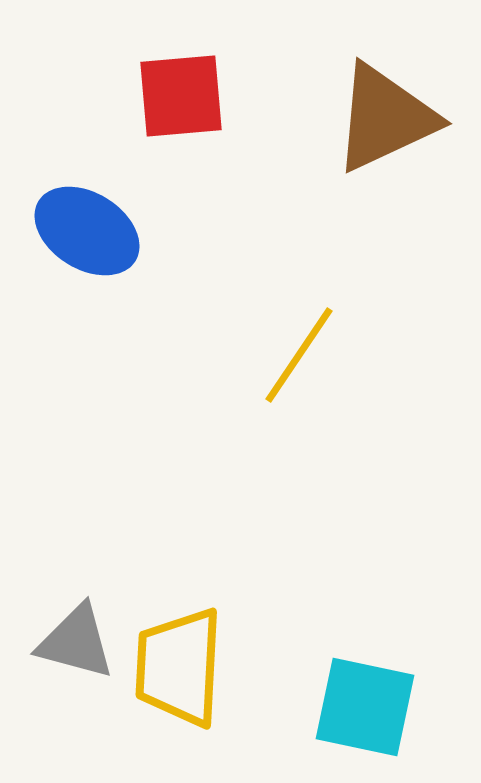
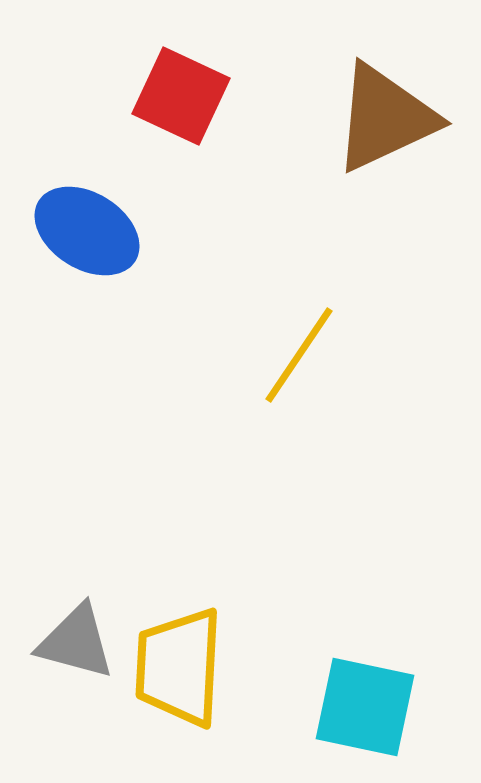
red square: rotated 30 degrees clockwise
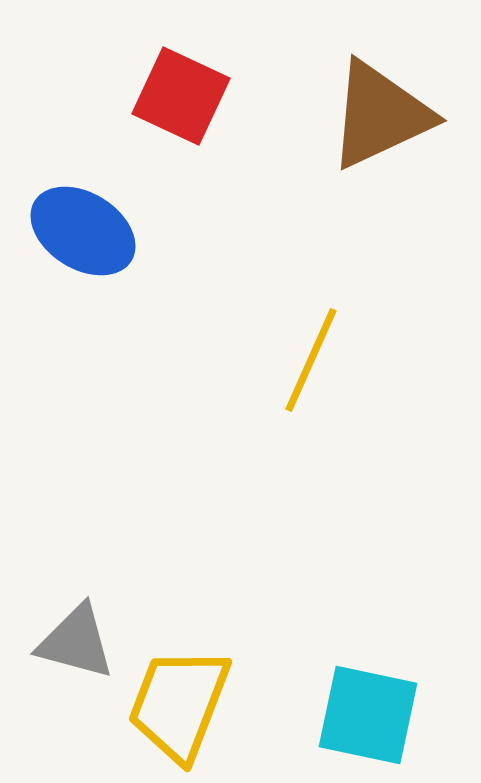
brown triangle: moved 5 px left, 3 px up
blue ellipse: moved 4 px left
yellow line: moved 12 px right, 5 px down; rotated 10 degrees counterclockwise
yellow trapezoid: moved 37 px down; rotated 18 degrees clockwise
cyan square: moved 3 px right, 8 px down
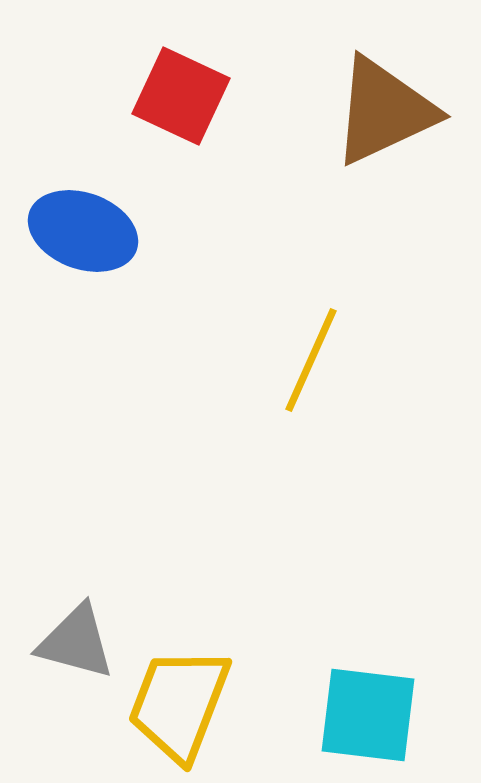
brown triangle: moved 4 px right, 4 px up
blue ellipse: rotated 12 degrees counterclockwise
cyan square: rotated 5 degrees counterclockwise
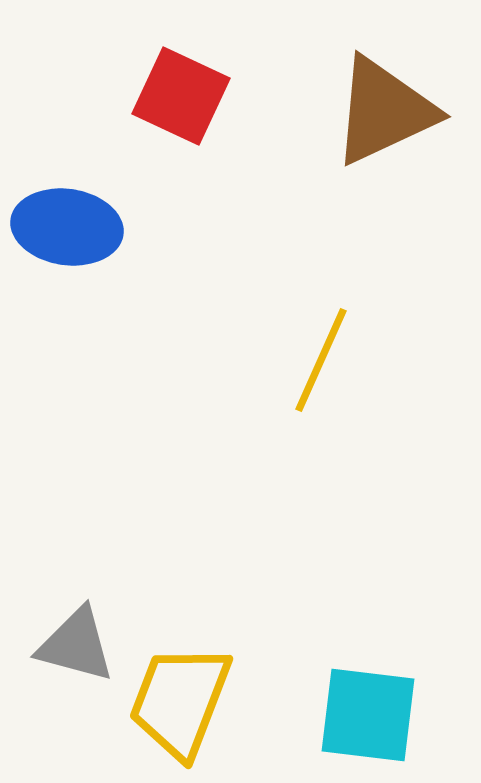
blue ellipse: moved 16 px left, 4 px up; rotated 12 degrees counterclockwise
yellow line: moved 10 px right
gray triangle: moved 3 px down
yellow trapezoid: moved 1 px right, 3 px up
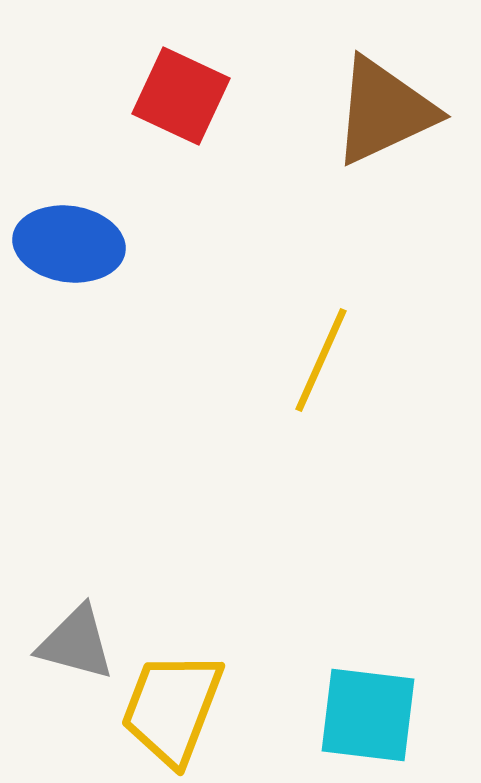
blue ellipse: moved 2 px right, 17 px down
gray triangle: moved 2 px up
yellow trapezoid: moved 8 px left, 7 px down
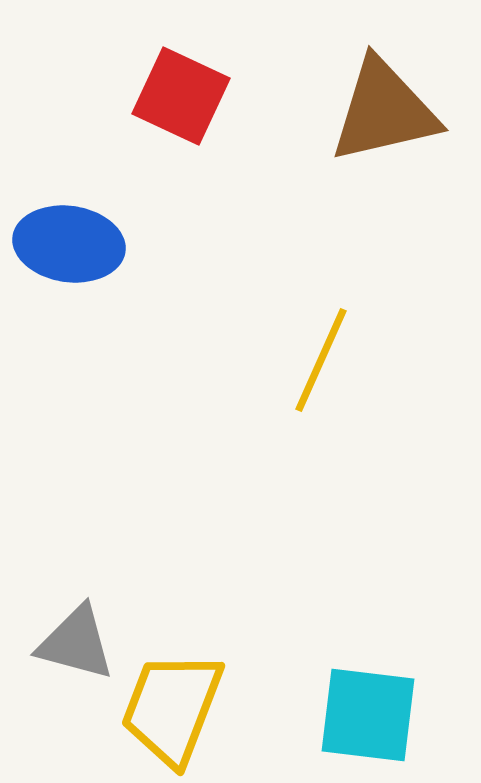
brown triangle: rotated 12 degrees clockwise
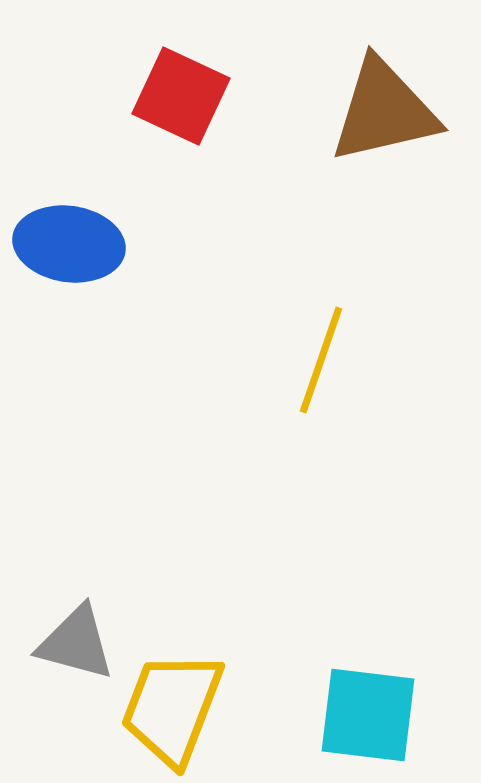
yellow line: rotated 5 degrees counterclockwise
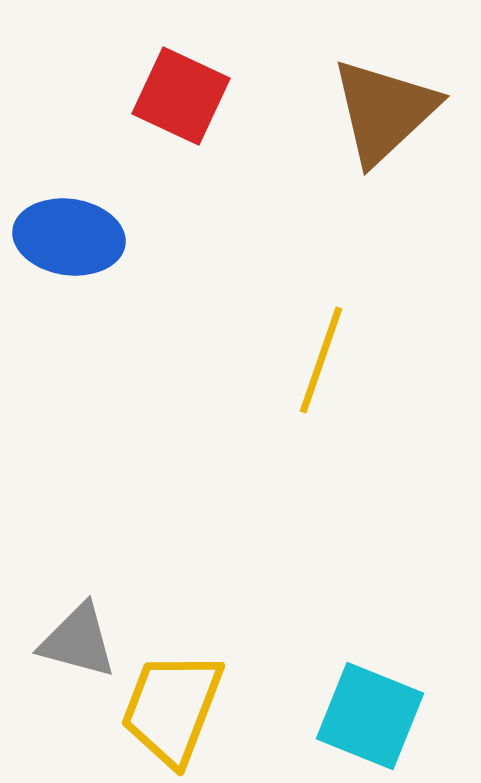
brown triangle: rotated 30 degrees counterclockwise
blue ellipse: moved 7 px up
gray triangle: moved 2 px right, 2 px up
cyan square: moved 2 px right, 1 px down; rotated 15 degrees clockwise
